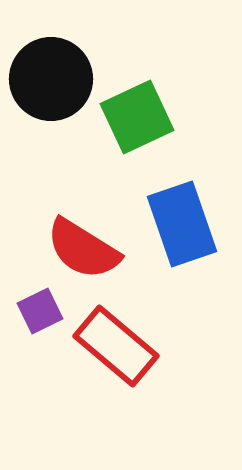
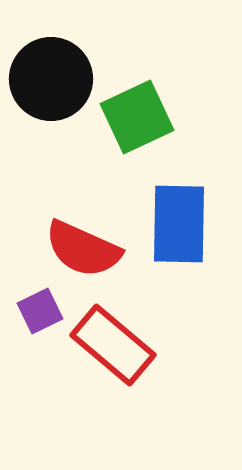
blue rectangle: moved 3 px left; rotated 20 degrees clockwise
red semicircle: rotated 8 degrees counterclockwise
red rectangle: moved 3 px left, 1 px up
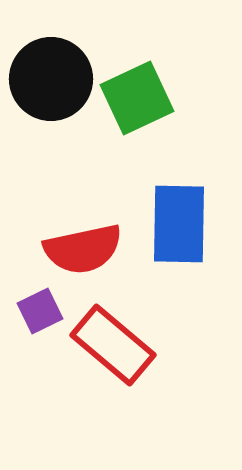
green square: moved 19 px up
red semicircle: rotated 36 degrees counterclockwise
